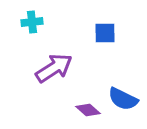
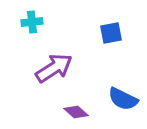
blue square: moved 6 px right; rotated 10 degrees counterclockwise
purple diamond: moved 12 px left, 2 px down
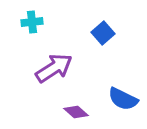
blue square: moved 8 px left; rotated 30 degrees counterclockwise
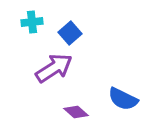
blue square: moved 33 px left
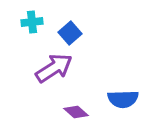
blue semicircle: rotated 28 degrees counterclockwise
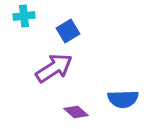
cyan cross: moved 8 px left, 6 px up
blue square: moved 2 px left, 2 px up; rotated 10 degrees clockwise
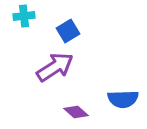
purple arrow: moved 1 px right, 1 px up
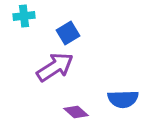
blue square: moved 2 px down
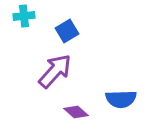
blue square: moved 1 px left, 2 px up
purple arrow: moved 4 px down; rotated 15 degrees counterclockwise
blue semicircle: moved 2 px left
